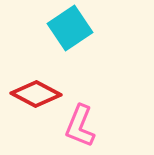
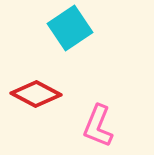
pink L-shape: moved 18 px right
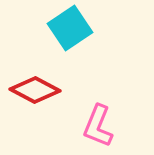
red diamond: moved 1 px left, 4 px up
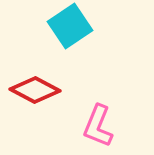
cyan square: moved 2 px up
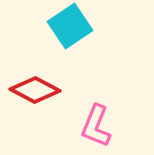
pink L-shape: moved 2 px left
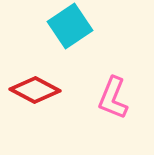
pink L-shape: moved 17 px right, 28 px up
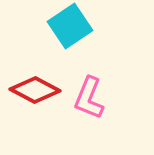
pink L-shape: moved 24 px left
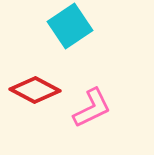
pink L-shape: moved 3 px right, 10 px down; rotated 138 degrees counterclockwise
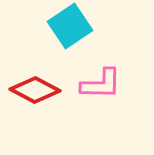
pink L-shape: moved 9 px right, 24 px up; rotated 27 degrees clockwise
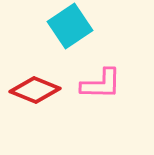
red diamond: rotated 6 degrees counterclockwise
